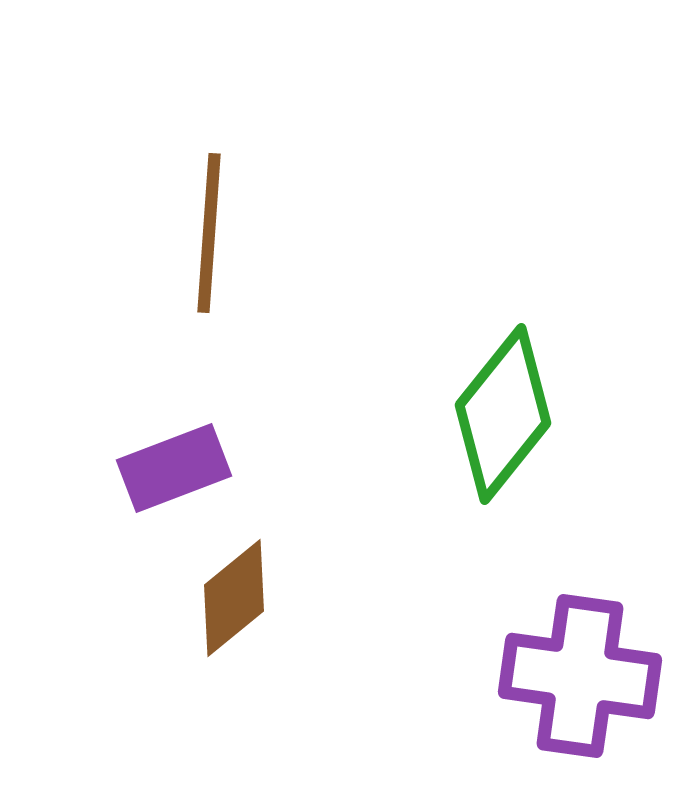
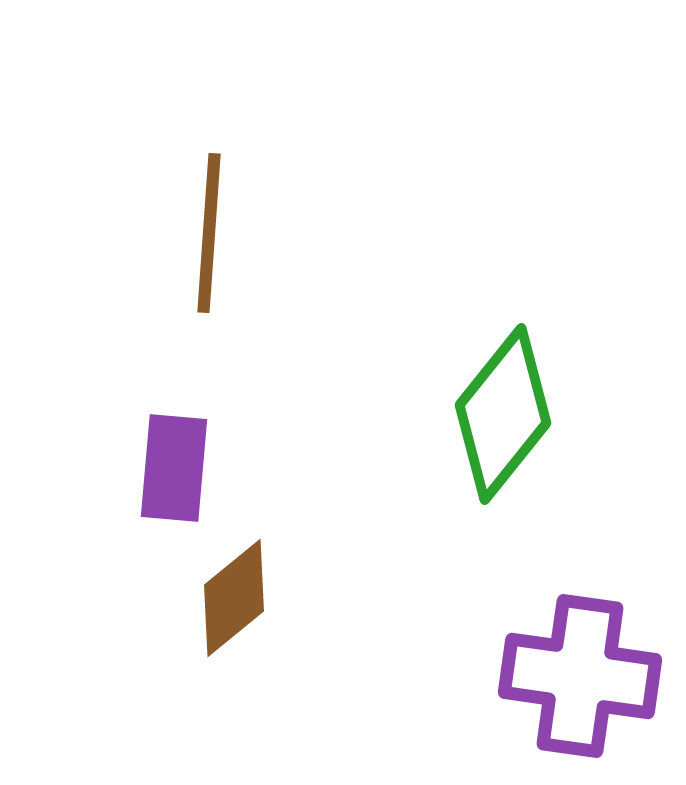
purple rectangle: rotated 64 degrees counterclockwise
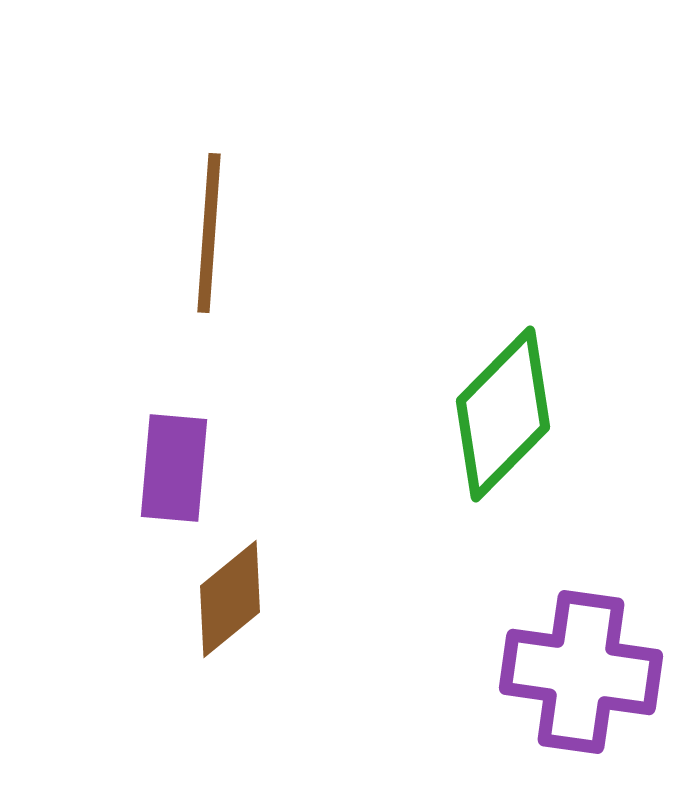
green diamond: rotated 6 degrees clockwise
brown diamond: moved 4 px left, 1 px down
purple cross: moved 1 px right, 4 px up
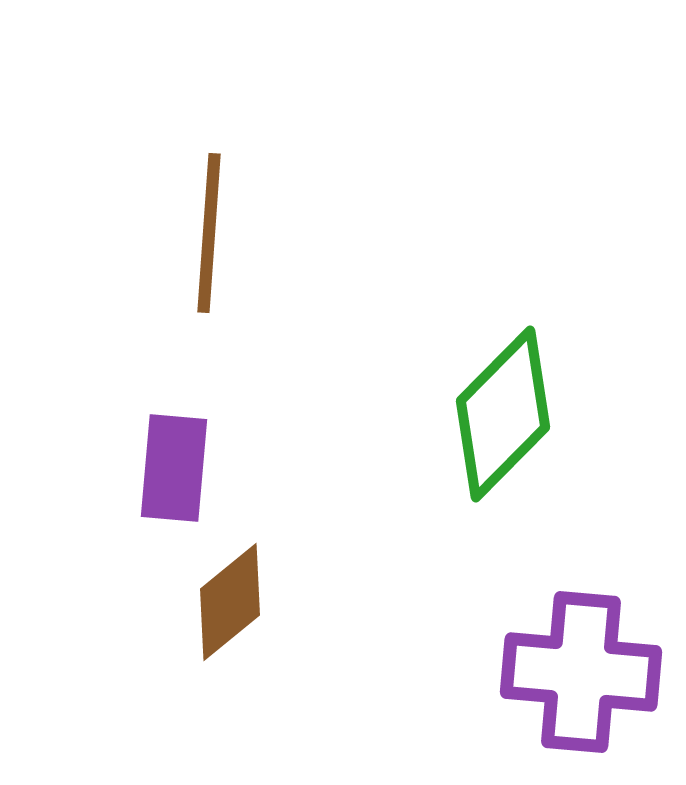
brown diamond: moved 3 px down
purple cross: rotated 3 degrees counterclockwise
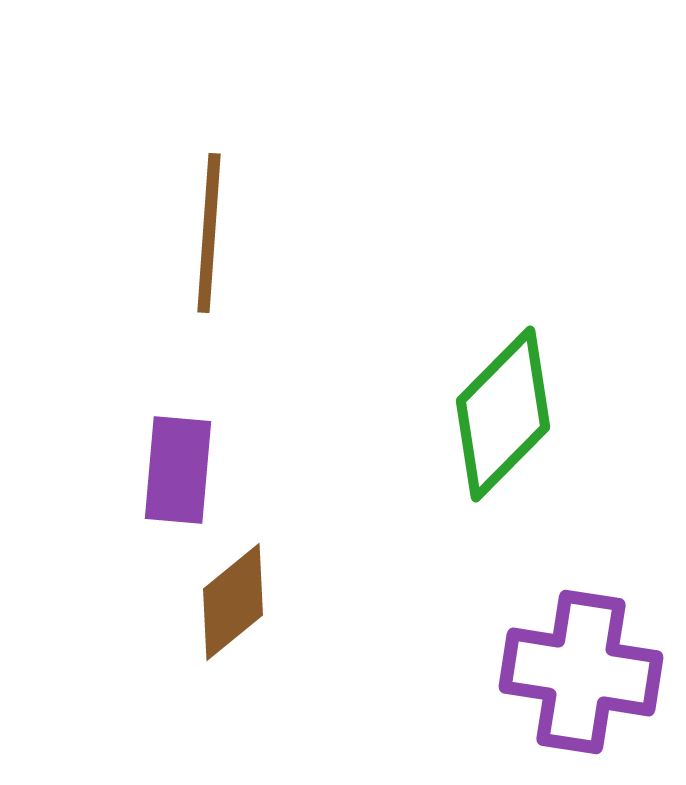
purple rectangle: moved 4 px right, 2 px down
brown diamond: moved 3 px right
purple cross: rotated 4 degrees clockwise
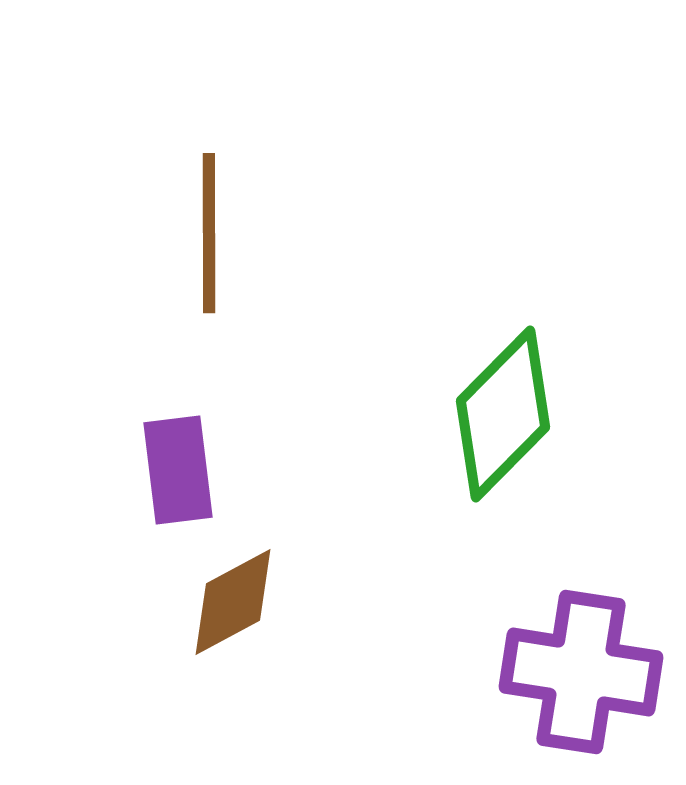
brown line: rotated 4 degrees counterclockwise
purple rectangle: rotated 12 degrees counterclockwise
brown diamond: rotated 11 degrees clockwise
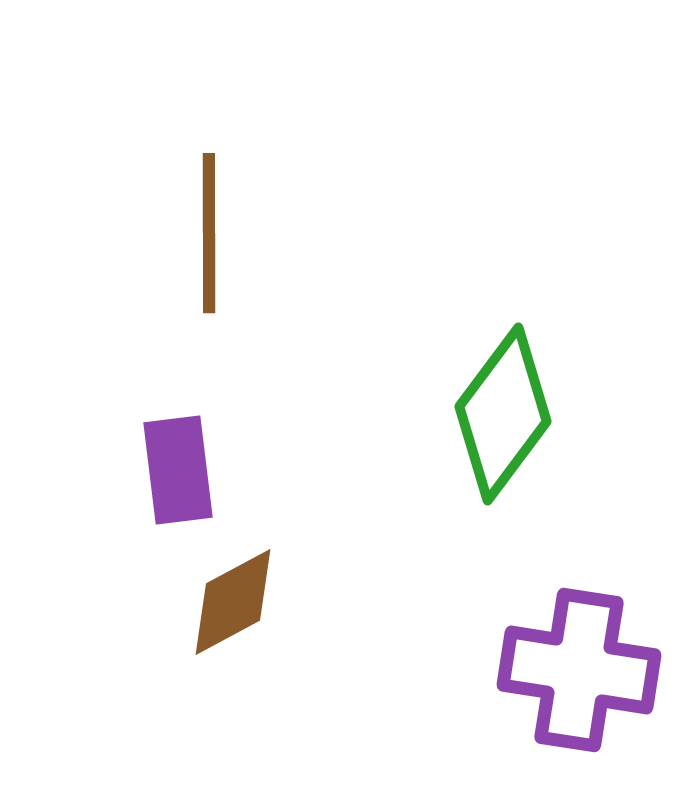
green diamond: rotated 8 degrees counterclockwise
purple cross: moved 2 px left, 2 px up
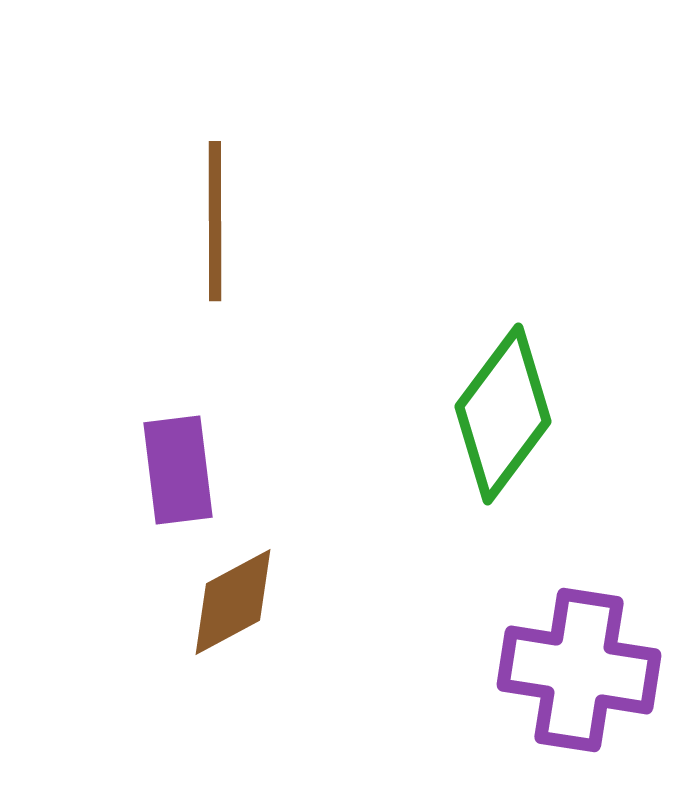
brown line: moved 6 px right, 12 px up
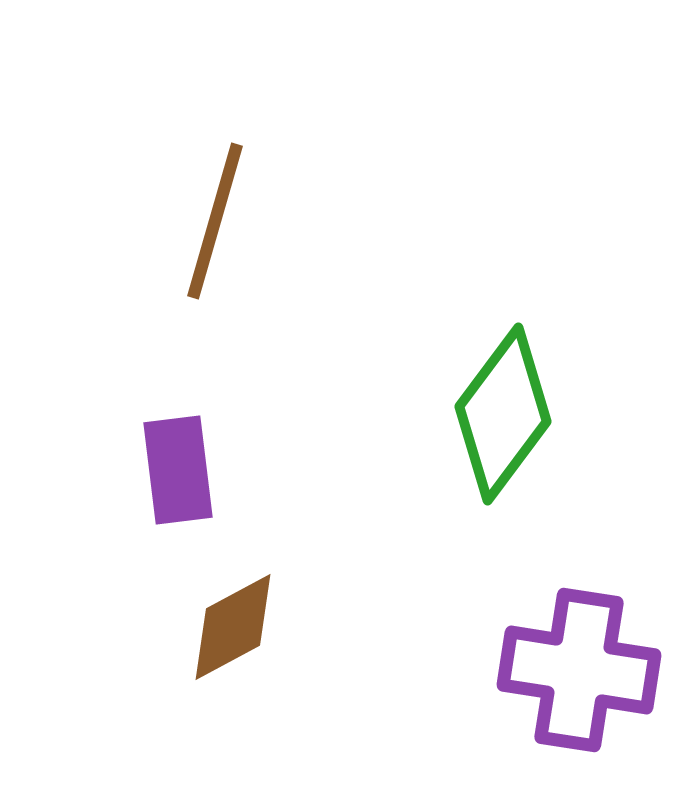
brown line: rotated 16 degrees clockwise
brown diamond: moved 25 px down
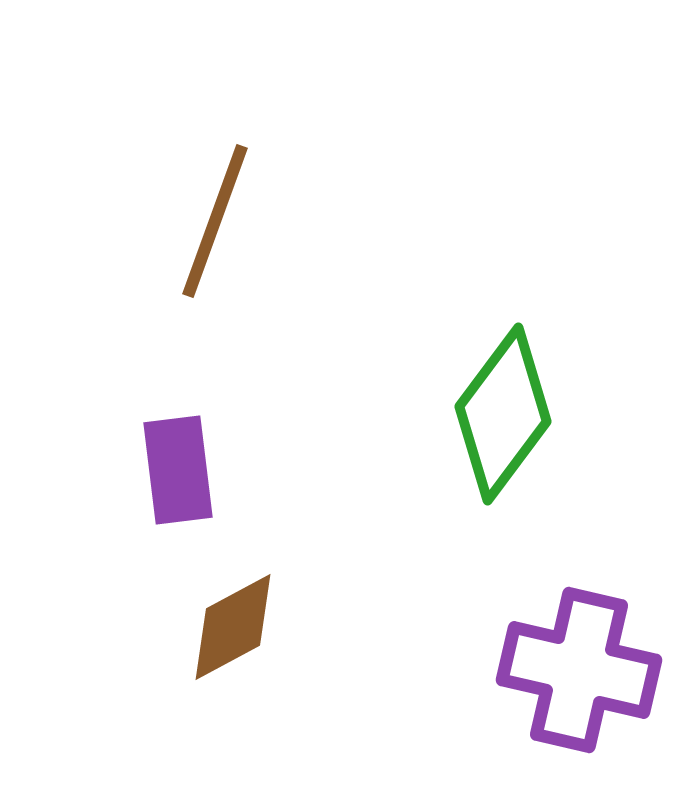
brown line: rotated 4 degrees clockwise
purple cross: rotated 4 degrees clockwise
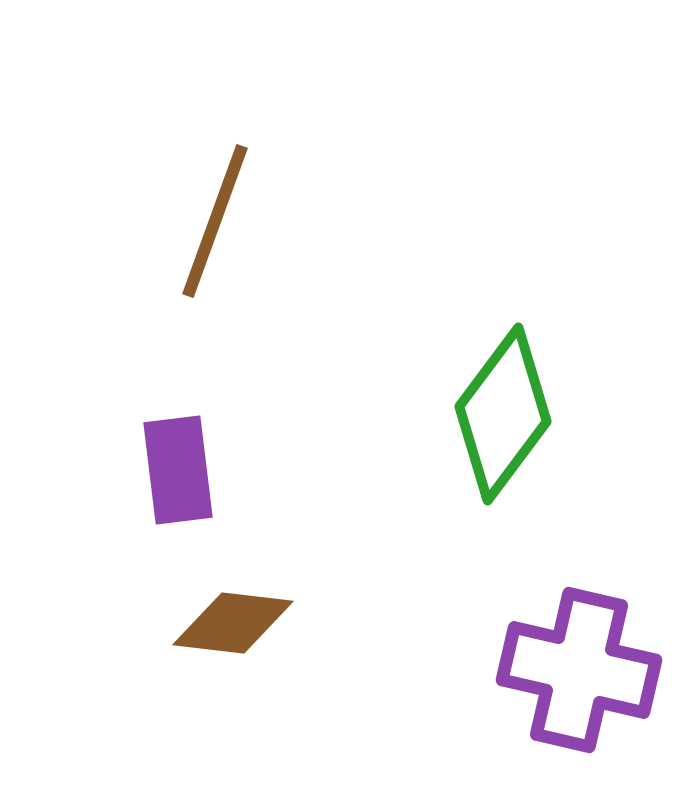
brown diamond: moved 4 px up; rotated 35 degrees clockwise
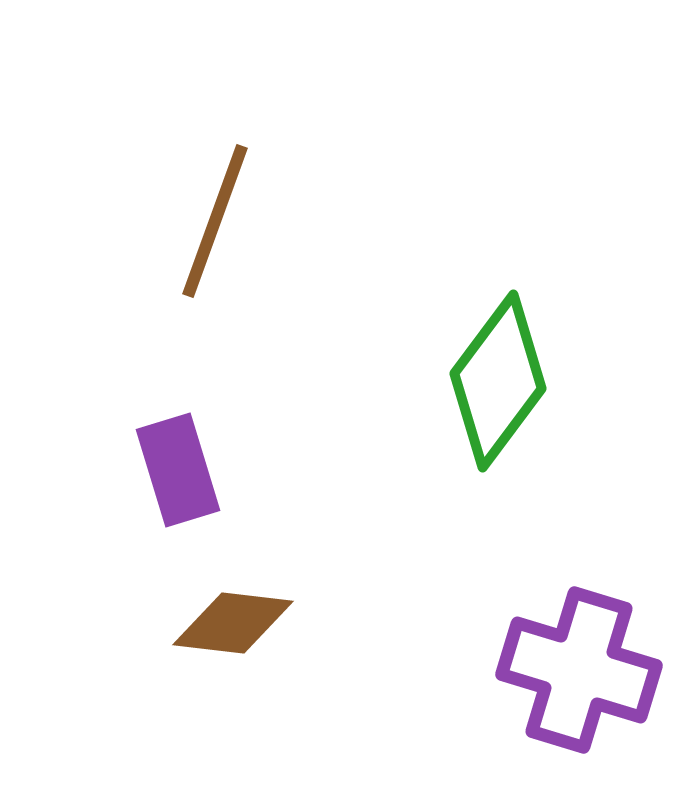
green diamond: moved 5 px left, 33 px up
purple rectangle: rotated 10 degrees counterclockwise
purple cross: rotated 4 degrees clockwise
